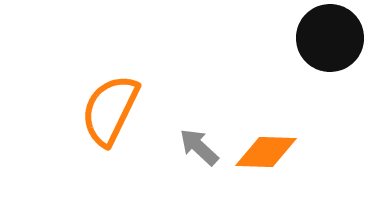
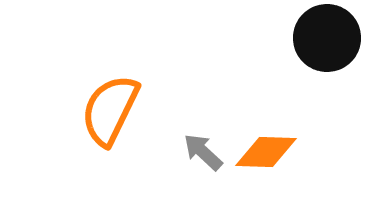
black circle: moved 3 px left
gray arrow: moved 4 px right, 5 px down
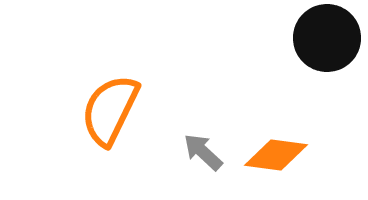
orange diamond: moved 10 px right, 3 px down; rotated 6 degrees clockwise
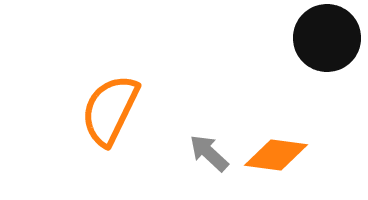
gray arrow: moved 6 px right, 1 px down
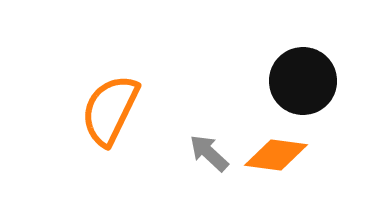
black circle: moved 24 px left, 43 px down
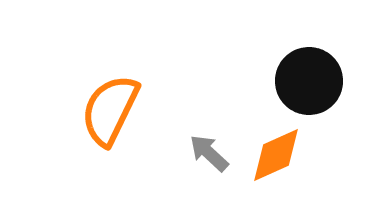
black circle: moved 6 px right
orange diamond: rotated 32 degrees counterclockwise
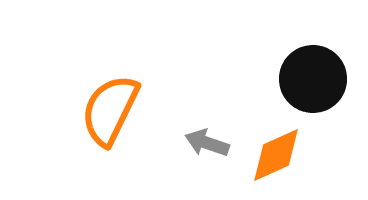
black circle: moved 4 px right, 2 px up
gray arrow: moved 2 px left, 10 px up; rotated 24 degrees counterclockwise
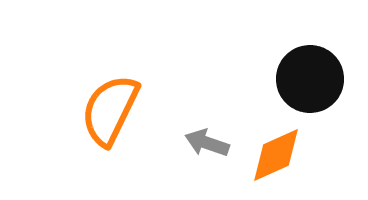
black circle: moved 3 px left
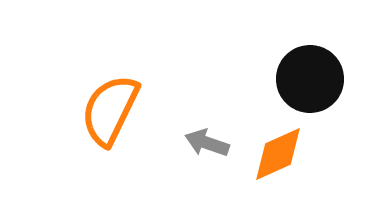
orange diamond: moved 2 px right, 1 px up
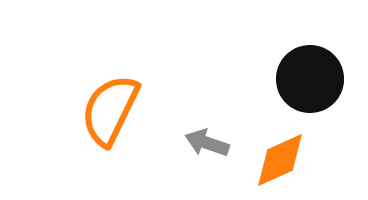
orange diamond: moved 2 px right, 6 px down
